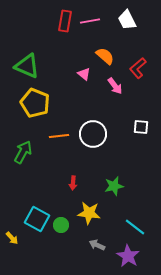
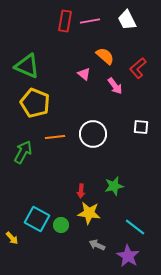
orange line: moved 4 px left, 1 px down
red arrow: moved 8 px right, 8 px down
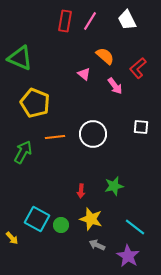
pink line: rotated 48 degrees counterclockwise
green triangle: moved 7 px left, 8 px up
yellow star: moved 2 px right, 6 px down; rotated 10 degrees clockwise
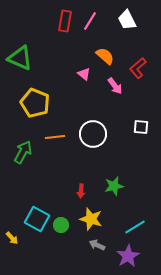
cyan line: rotated 70 degrees counterclockwise
purple star: rotated 10 degrees clockwise
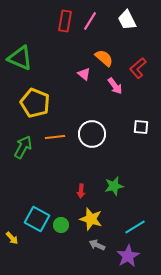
orange semicircle: moved 1 px left, 2 px down
white circle: moved 1 px left
green arrow: moved 5 px up
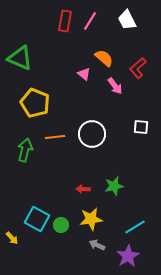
green arrow: moved 2 px right, 3 px down; rotated 15 degrees counterclockwise
red arrow: moved 2 px right, 2 px up; rotated 88 degrees clockwise
yellow star: rotated 25 degrees counterclockwise
